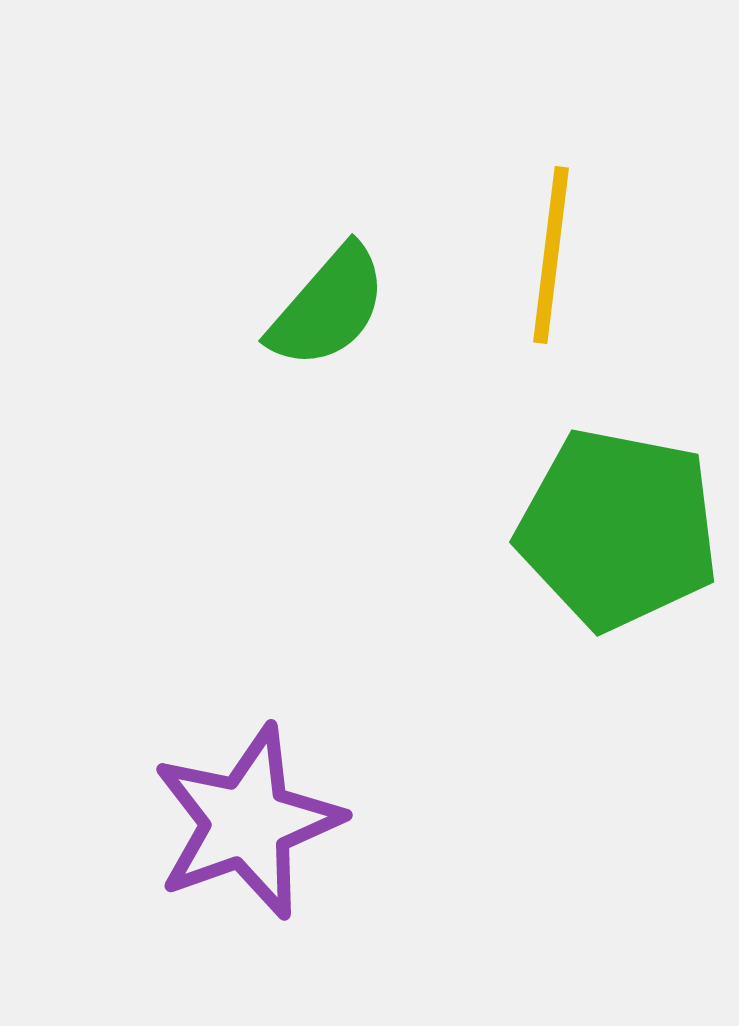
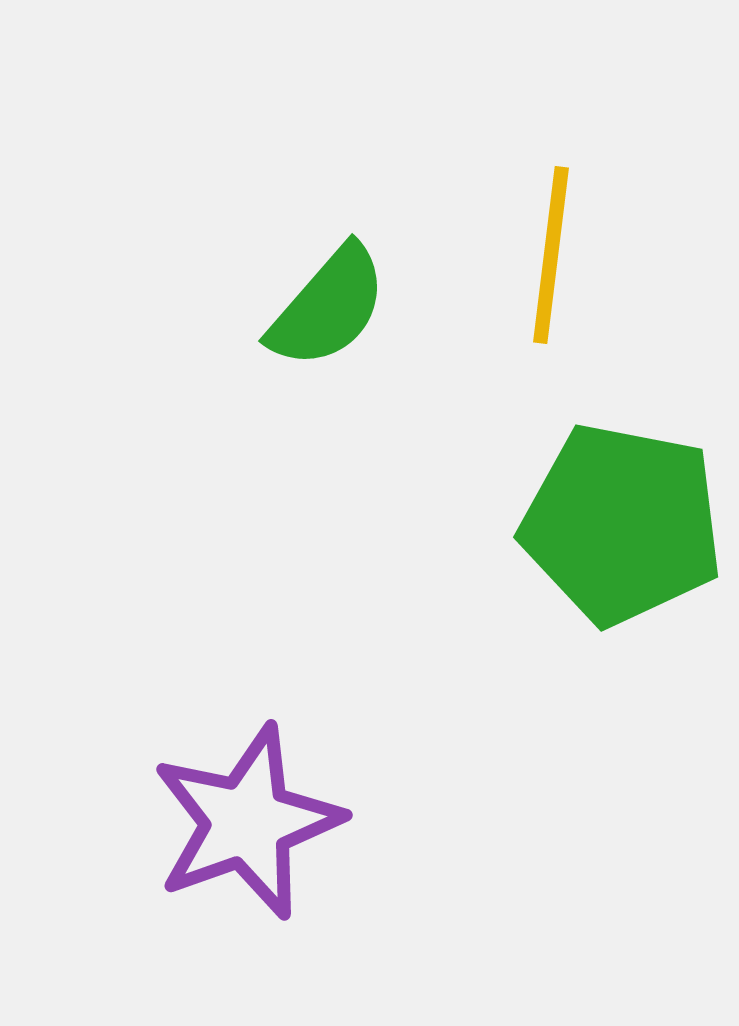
green pentagon: moved 4 px right, 5 px up
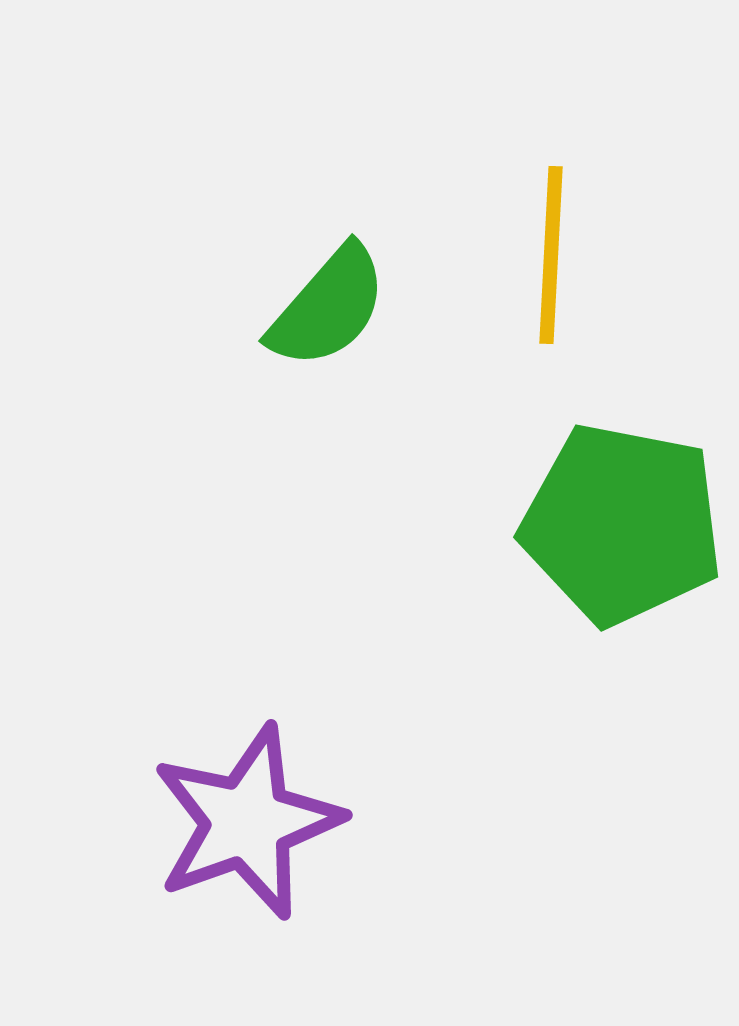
yellow line: rotated 4 degrees counterclockwise
